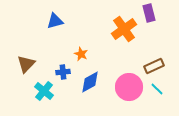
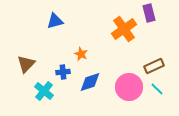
blue diamond: rotated 10 degrees clockwise
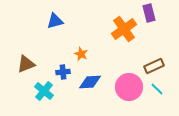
brown triangle: rotated 24 degrees clockwise
blue diamond: rotated 15 degrees clockwise
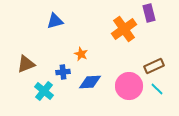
pink circle: moved 1 px up
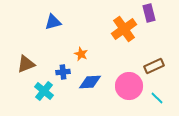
blue triangle: moved 2 px left, 1 px down
cyan line: moved 9 px down
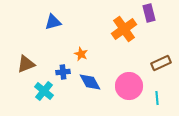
brown rectangle: moved 7 px right, 3 px up
blue diamond: rotated 65 degrees clockwise
cyan line: rotated 40 degrees clockwise
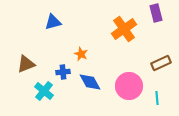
purple rectangle: moved 7 px right
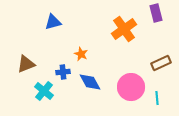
pink circle: moved 2 px right, 1 px down
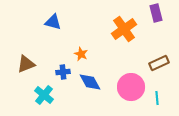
blue triangle: rotated 30 degrees clockwise
brown rectangle: moved 2 px left
cyan cross: moved 4 px down
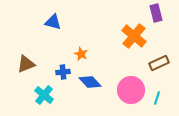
orange cross: moved 10 px right, 7 px down; rotated 15 degrees counterclockwise
blue diamond: rotated 15 degrees counterclockwise
pink circle: moved 3 px down
cyan line: rotated 24 degrees clockwise
